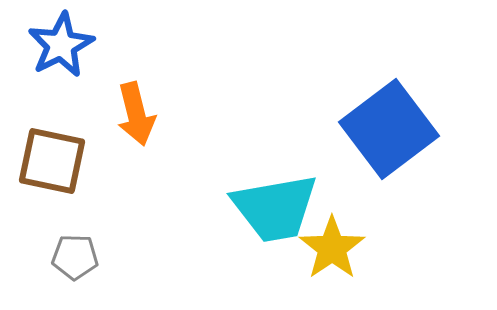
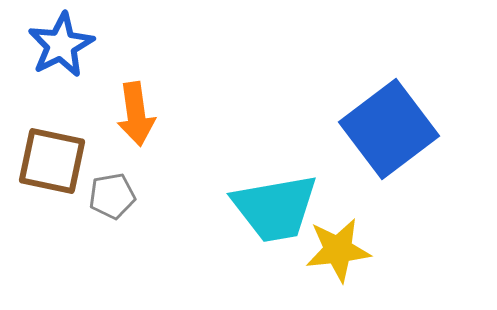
orange arrow: rotated 6 degrees clockwise
yellow star: moved 6 px right, 2 px down; rotated 28 degrees clockwise
gray pentagon: moved 37 px right, 61 px up; rotated 12 degrees counterclockwise
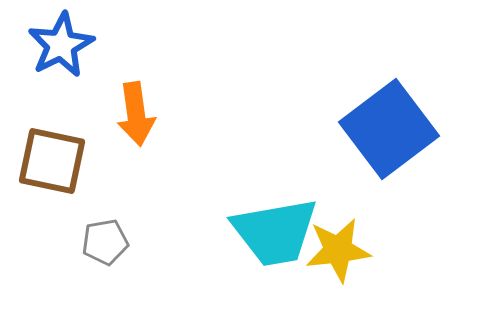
gray pentagon: moved 7 px left, 46 px down
cyan trapezoid: moved 24 px down
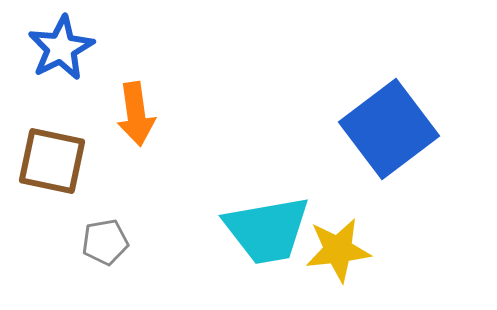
blue star: moved 3 px down
cyan trapezoid: moved 8 px left, 2 px up
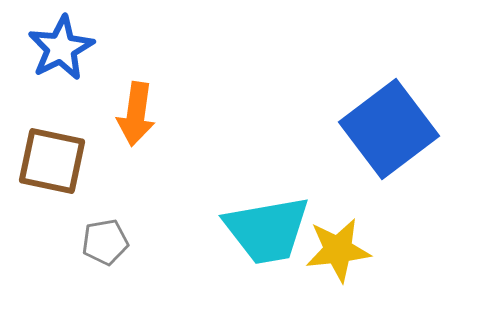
orange arrow: rotated 16 degrees clockwise
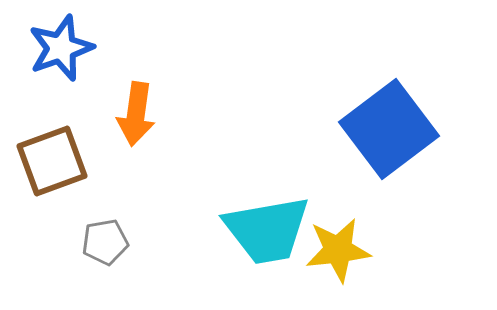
blue star: rotated 8 degrees clockwise
brown square: rotated 32 degrees counterclockwise
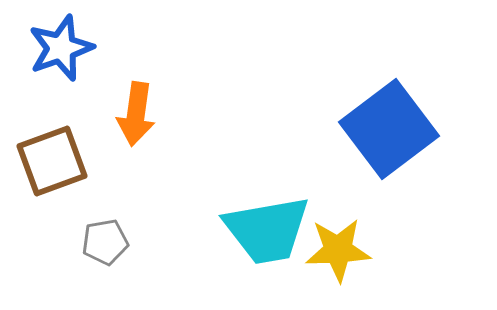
yellow star: rotated 4 degrees clockwise
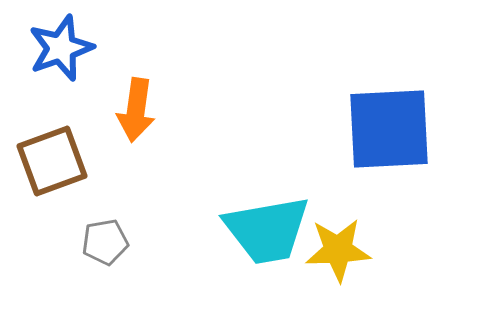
orange arrow: moved 4 px up
blue square: rotated 34 degrees clockwise
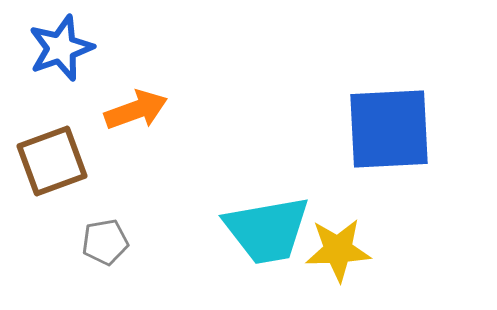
orange arrow: rotated 118 degrees counterclockwise
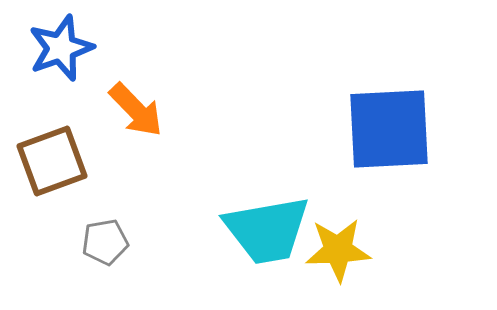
orange arrow: rotated 66 degrees clockwise
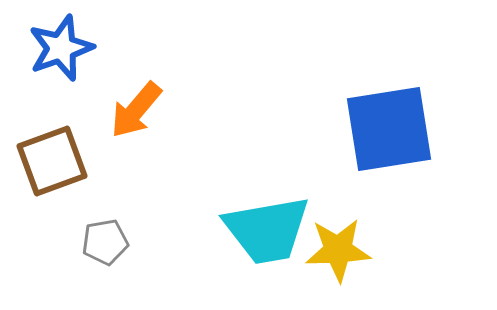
orange arrow: rotated 84 degrees clockwise
blue square: rotated 6 degrees counterclockwise
